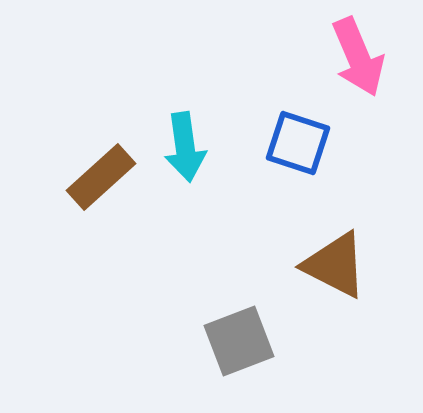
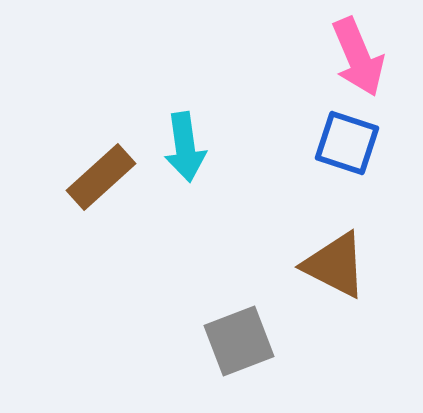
blue square: moved 49 px right
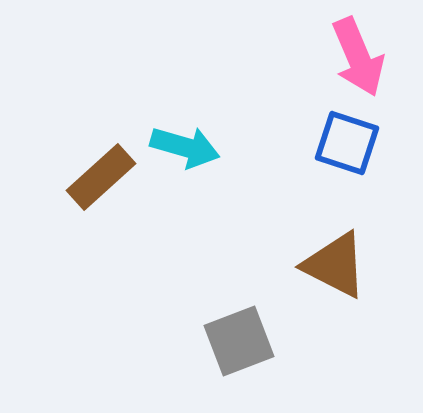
cyan arrow: rotated 66 degrees counterclockwise
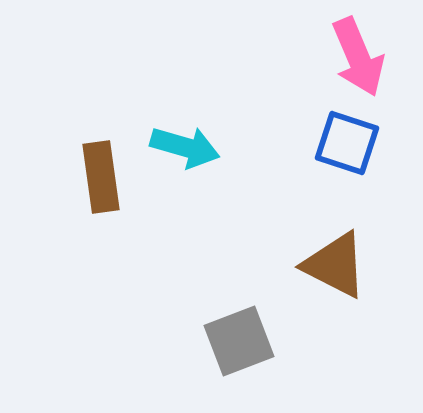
brown rectangle: rotated 56 degrees counterclockwise
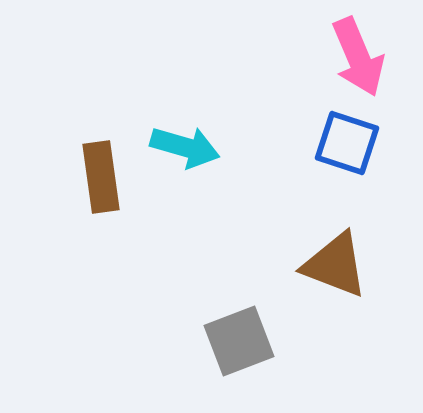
brown triangle: rotated 6 degrees counterclockwise
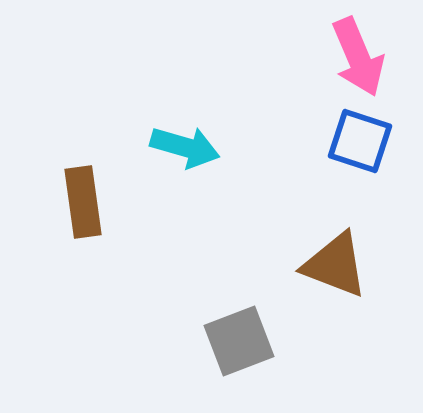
blue square: moved 13 px right, 2 px up
brown rectangle: moved 18 px left, 25 px down
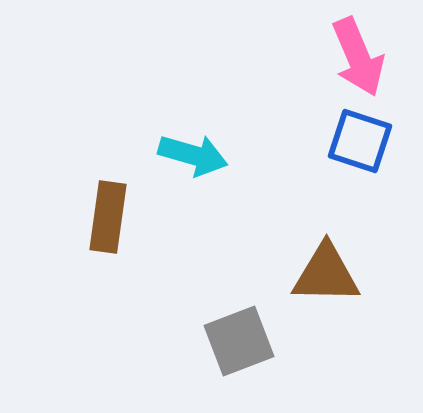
cyan arrow: moved 8 px right, 8 px down
brown rectangle: moved 25 px right, 15 px down; rotated 16 degrees clockwise
brown triangle: moved 9 px left, 9 px down; rotated 20 degrees counterclockwise
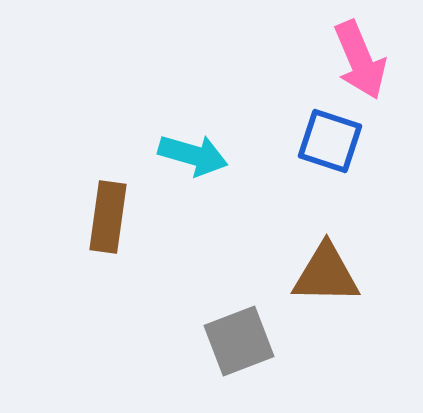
pink arrow: moved 2 px right, 3 px down
blue square: moved 30 px left
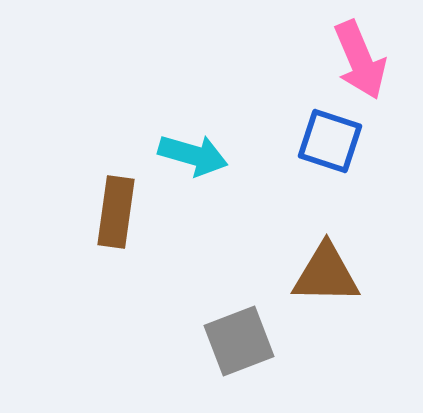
brown rectangle: moved 8 px right, 5 px up
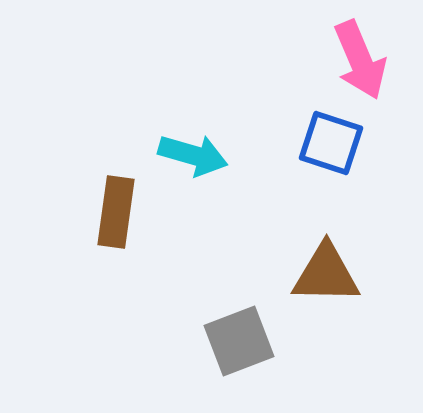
blue square: moved 1 px right, 2 px down
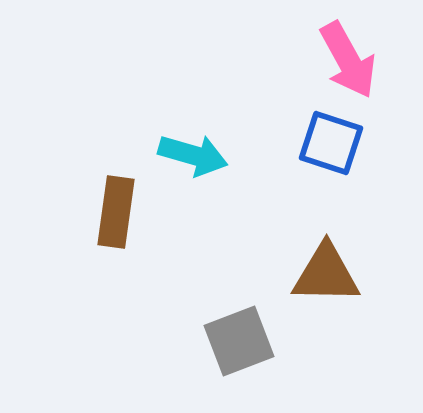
pink arrow: moved 12 px left; rotated 6 degrees counterclockwise
